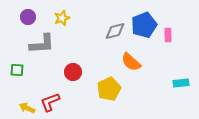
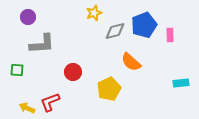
yellow star: moved 32 px right, 5 px up
pink rectangle: moved 2 px right
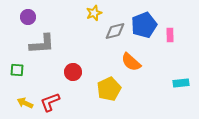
yellow arrow: moved 2 px left, 5 px up
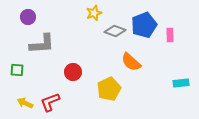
gray diamond: rotated 35 degrees clockwise
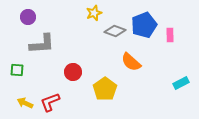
cyan rectangle: rotated 21 degrees counterclockwise
yellow pentagon: moved 4 px left; rotated 10 degrees counterclockwise
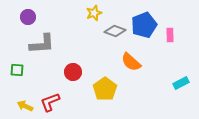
yellow arrow: moved 3 px down
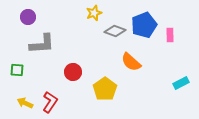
red L-shape: rotated 145 degrees clockwise
yellow arrow: moved 3 px up
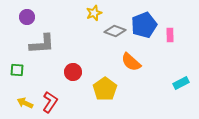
purple circle: moved 1 px left
